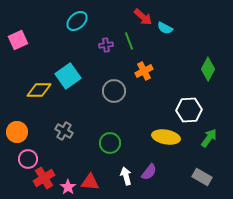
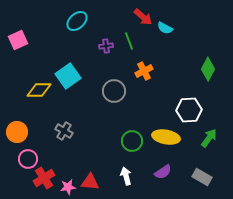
purple cross: moved 1 px down
green circle: moved 22 px right, 2 px up
purple semicircle: moved 14 px right; rotated 18 degrees clockwise
pink star: rotated 28 degrees clockwise
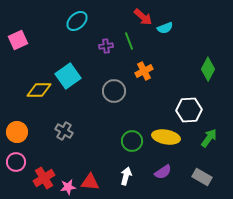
cyan semicircle: rotated 49 degrees counterclockwise
pink circle: moved 12 px left, 3 px down
white arrow: rotated 30 degrees clockwise
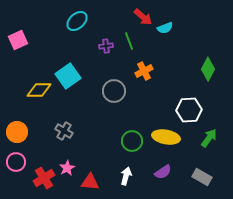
pink star: moved 1 px left, 19 px up; rotated 21 degrees counterclockwise
